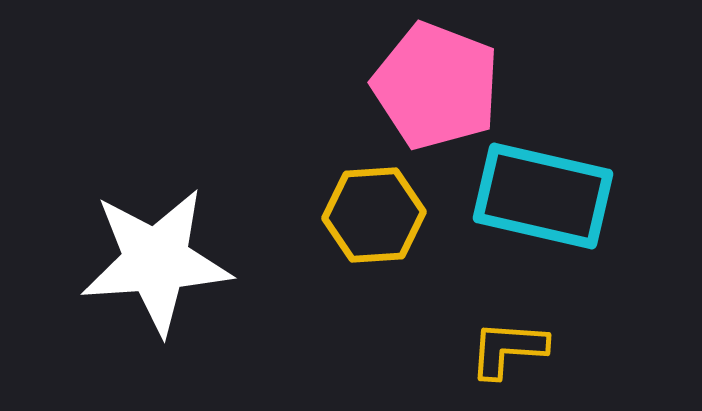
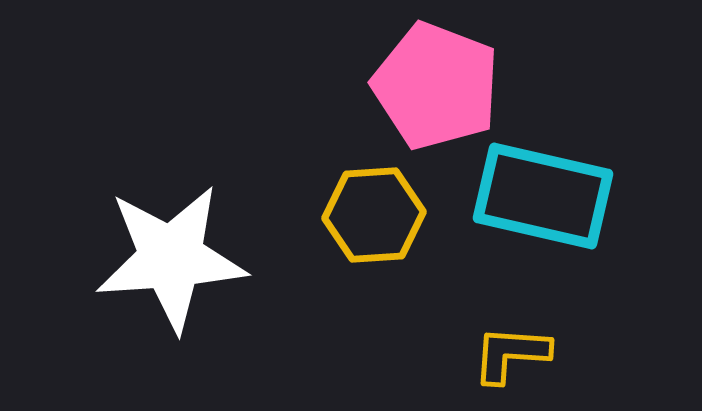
white star: moved 15 px right, 3 px up
yellow L-shape: moved 3 px right, 5 px down
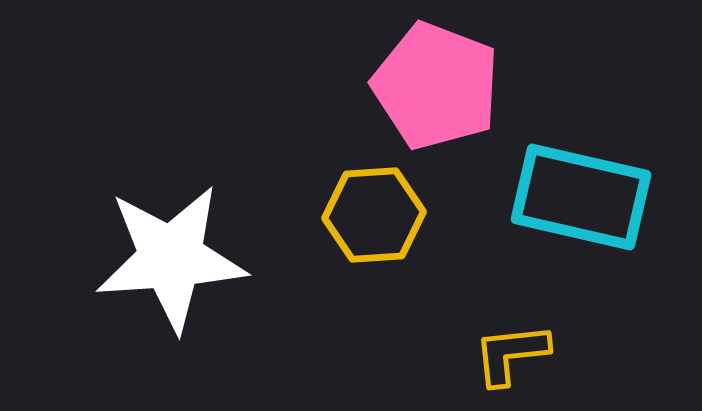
cyan rectangle: moved 38 px right, 1 px down
yellow L-shape: rotated 10 degrees counterclockwise
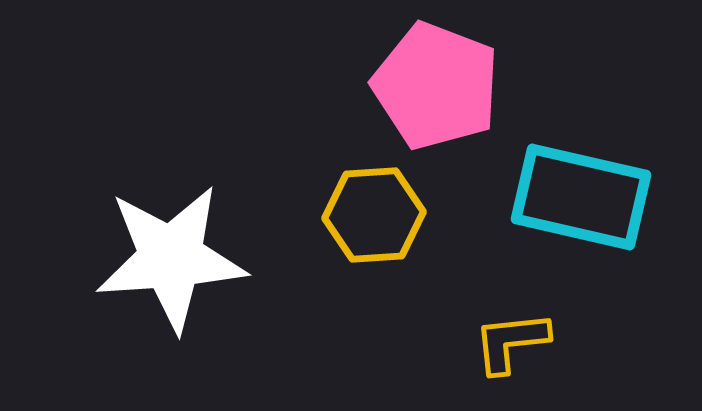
yellow L-shape: moved 12 px up
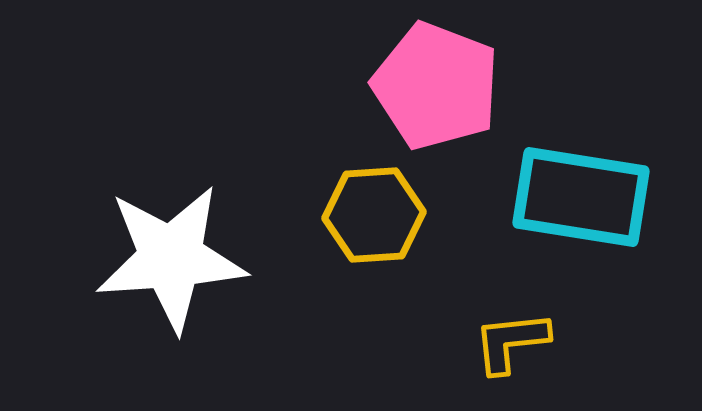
cyan rectangle: rotated 4 degrees counterclockwise
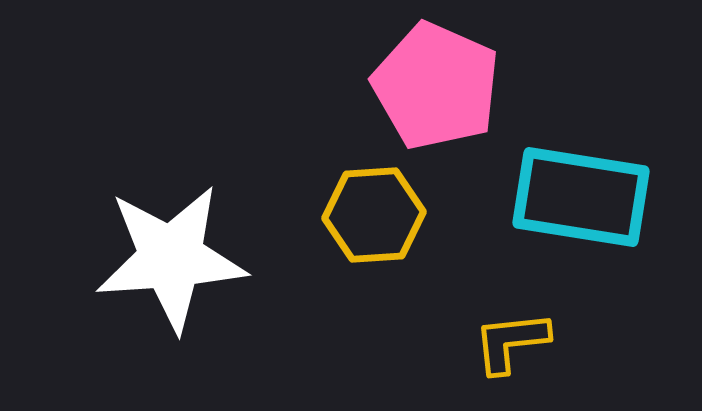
pink pentagon: rotated 3 degrees clockwise
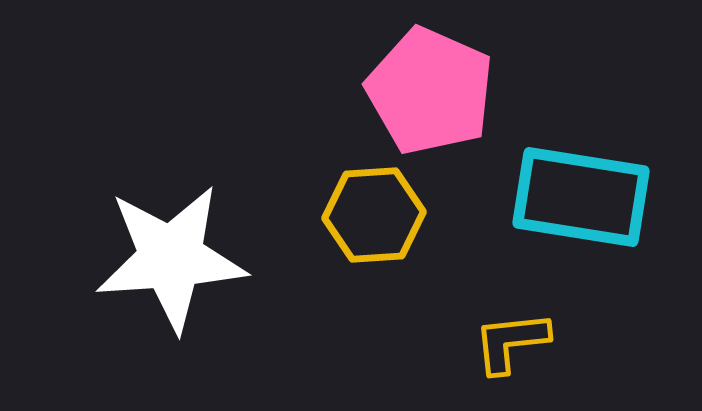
pink pentagon: moved 6 px left, 5 px down
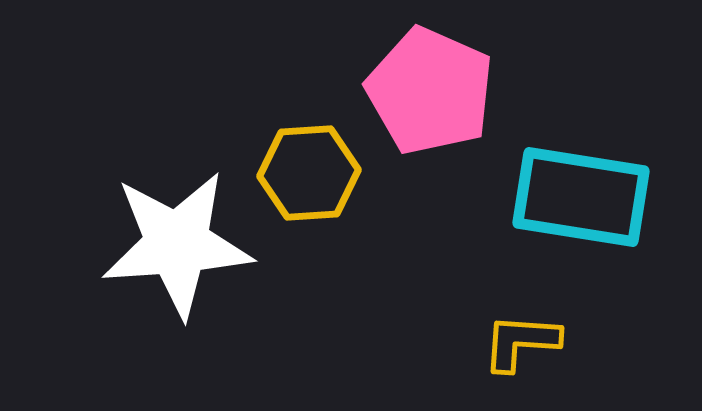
yellow hexagon: moved 65 px left, 42 px up
white star: moved 6 px right, 14 px up
yellow L-shape: moved 10 px right; rotated 10 degrees clockwise
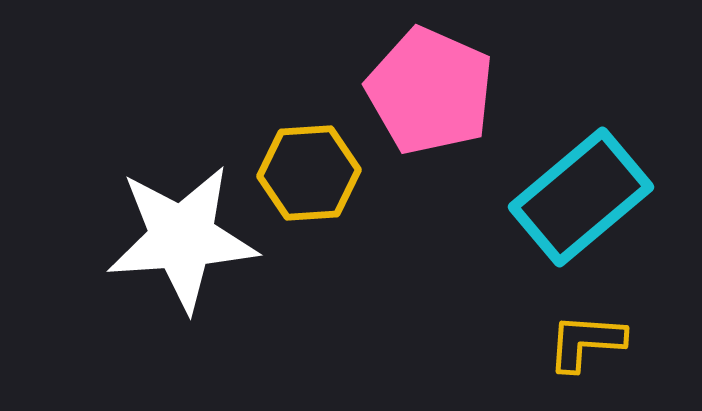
cyan rectangle: rotated 49 degrees counterclockwise
white star: moved 5 px right, 6 px up
yellow L-shape: moved 65 px right
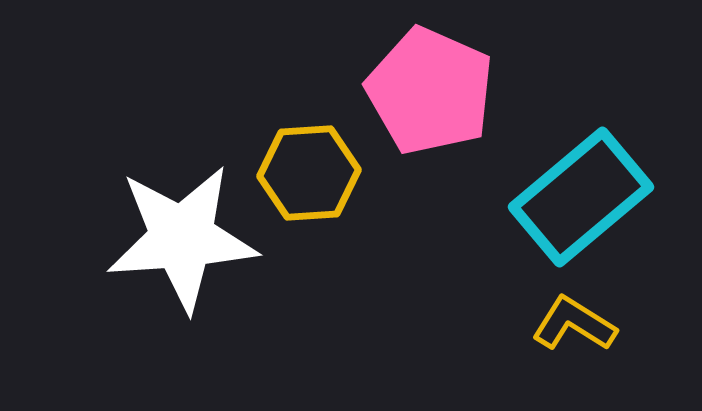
yellow L-shape: moved 12 px left, 18 px up; rotated 28 degrees clockwise
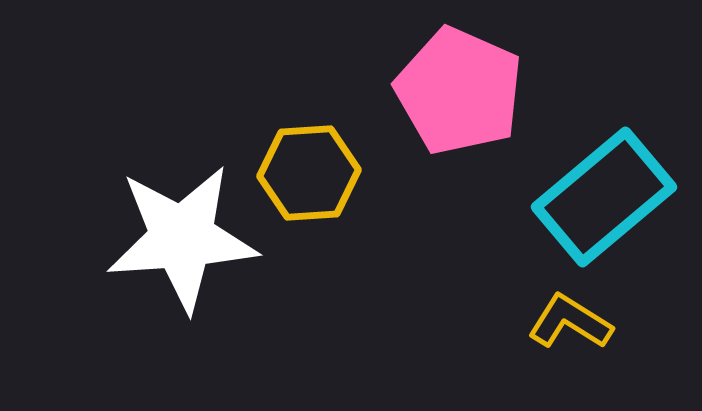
pink pentagon: moved 29 px right
cyan rectangle: moved 23 px right
yellow L-shape: moved 4 px left, 2 px up
